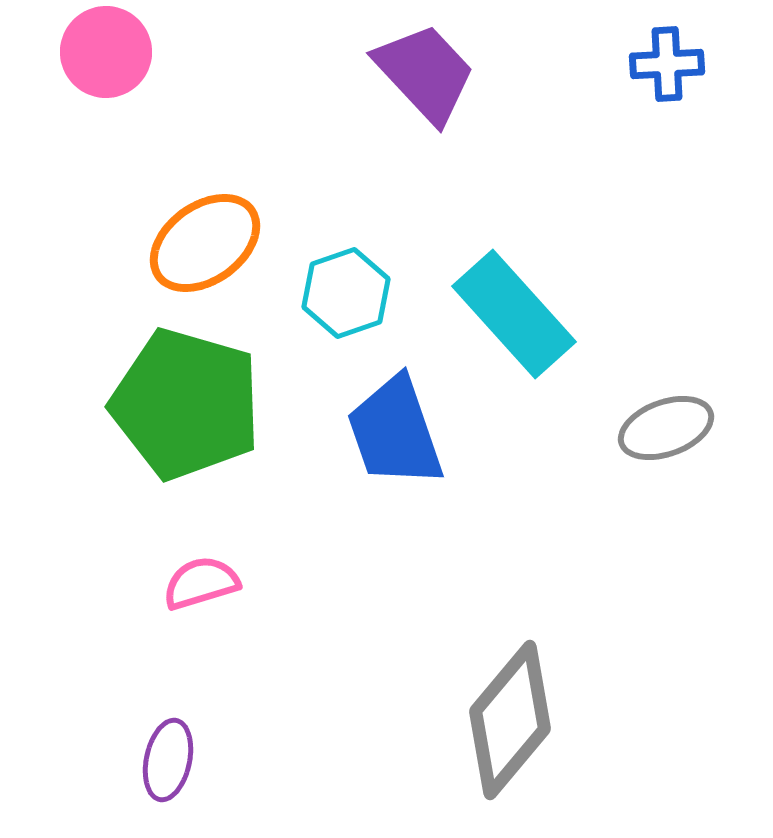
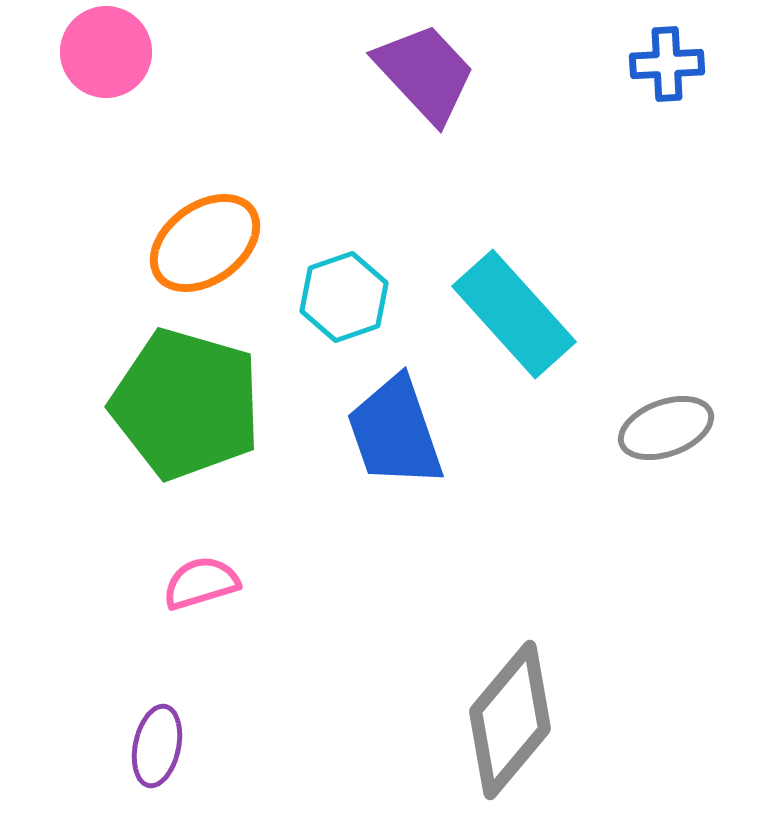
cyan hexagon: moved 2 px left, 4 px down
purple ellipse: moved 11 px left, 14 px up
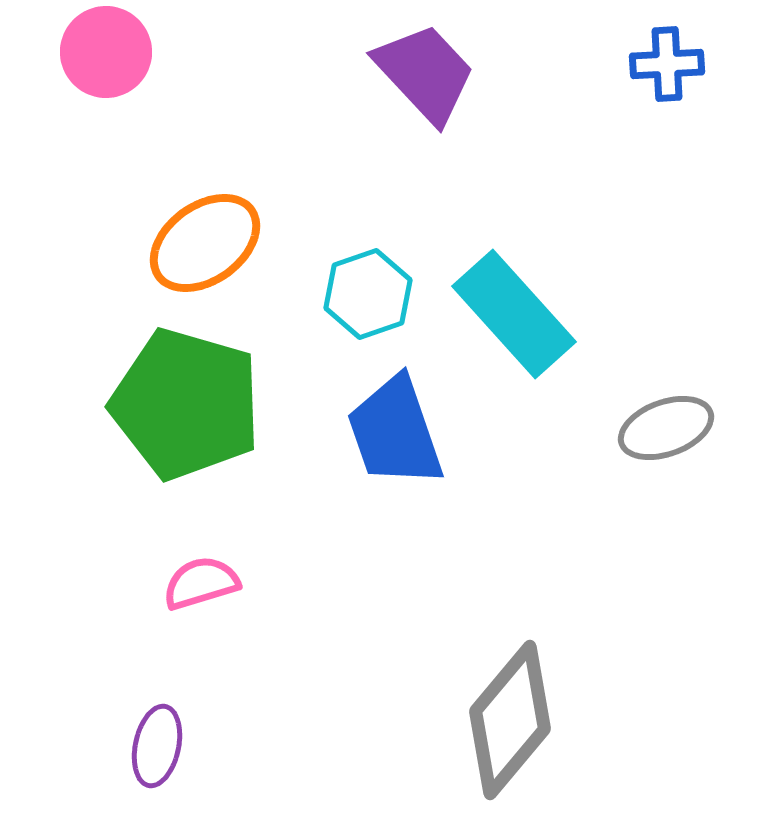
cyan hexagon: moved 24 px right, 3 px up
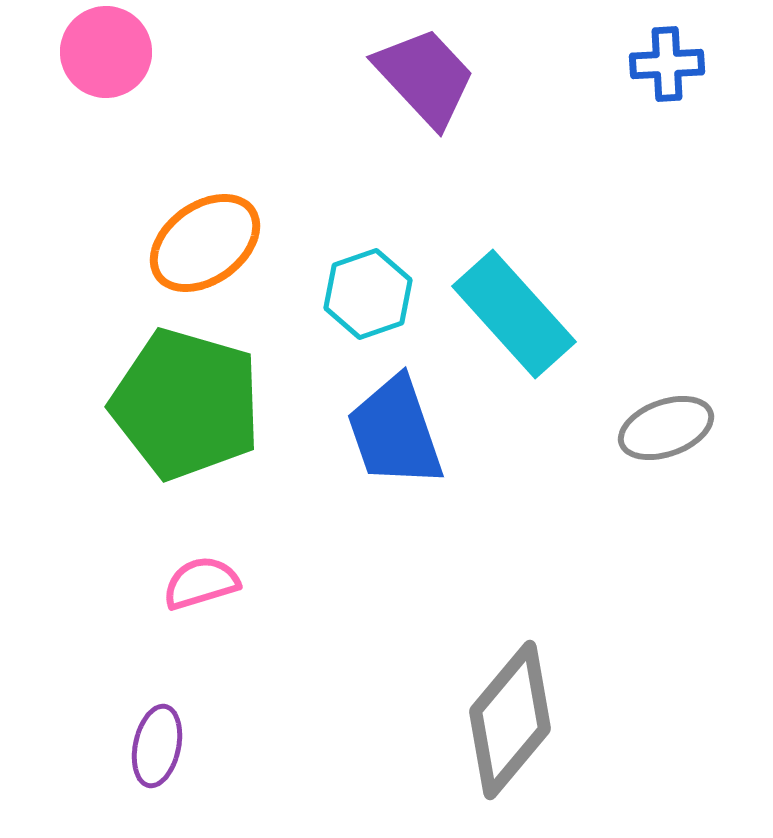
purple trapezoid: moved 4 px down
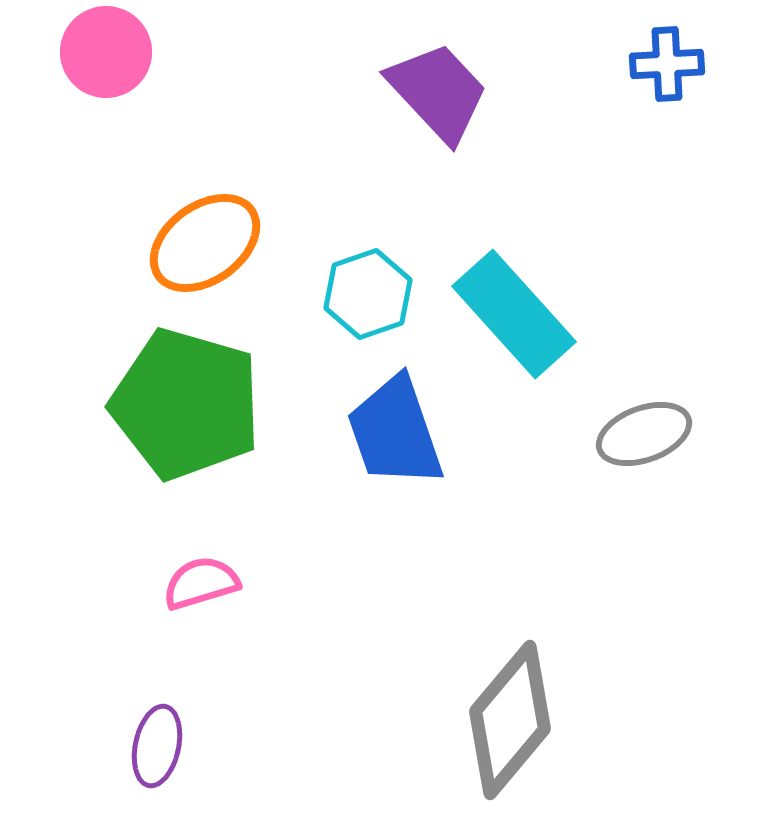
purple trapezoid: moved 13 px right, 15 px down
gray ellipse: moved 22 px left, 6 px down
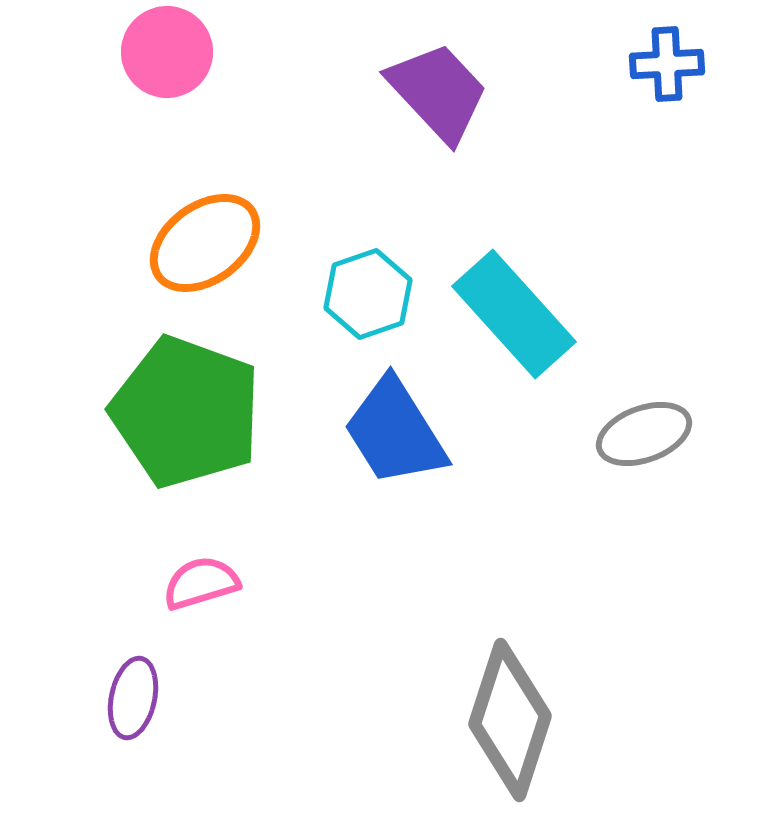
pink circle: moved 61 px right
green pentagon: moved 8 px down; rotated 4 degrees clockwise
blue trapezoid: rotated 13 degrees counterclockwise
gray diamond: rotated 22 degrees counterclockwise
purple ellipse: moved 24 px left, 48 px up
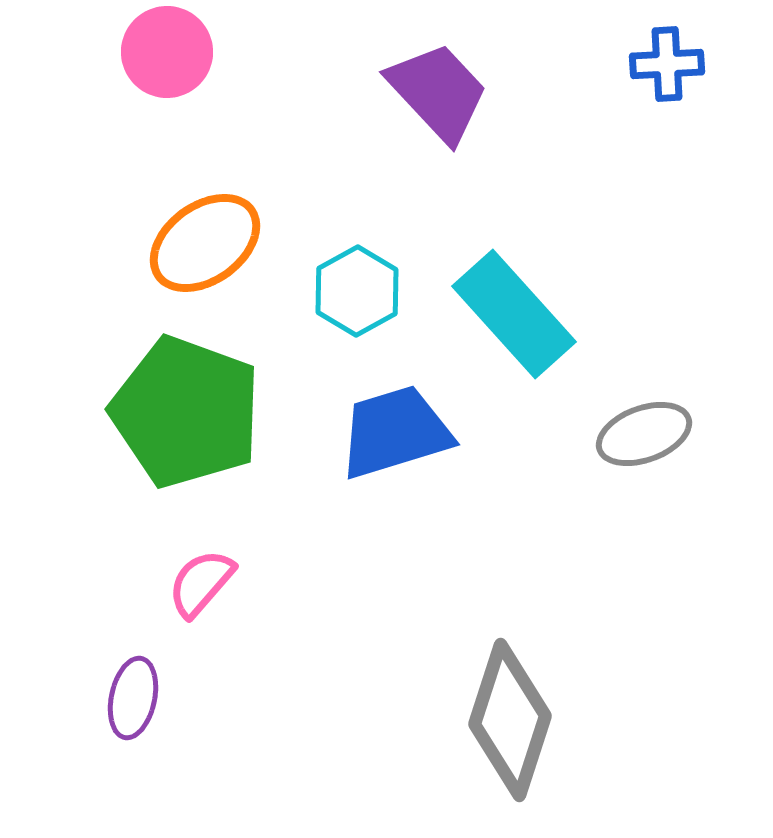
cyan hexagon: moved 11 px left, 3 px up; rotated 10 degrees counterclockwise
blue trapezoid: rotated 105 degrees clockwise
pink semicircle: rotated 32 degrees counterclockwise
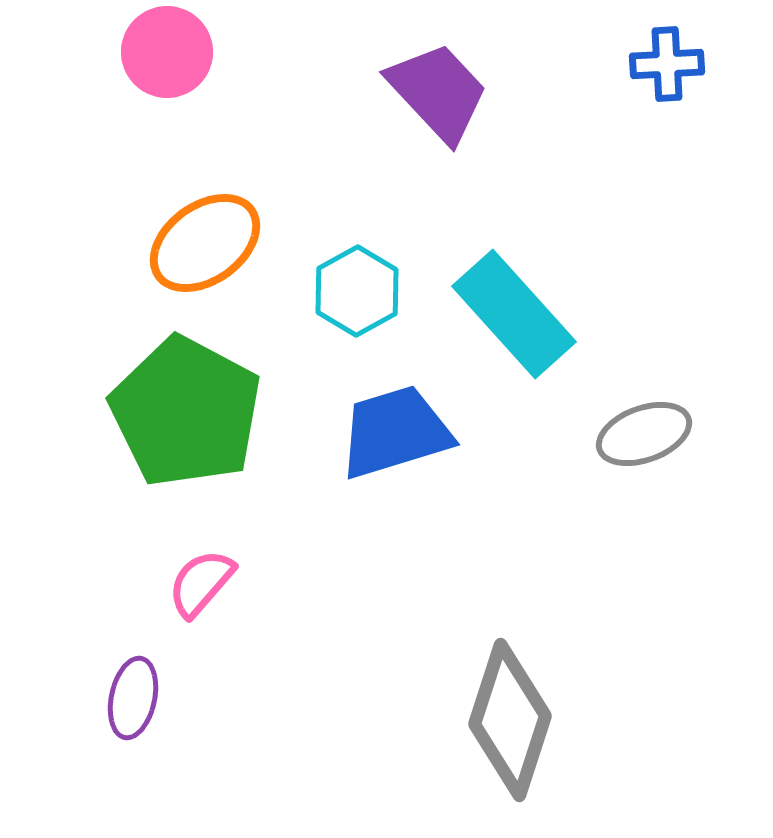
green pentagon: rotated 8 degrees clockwise
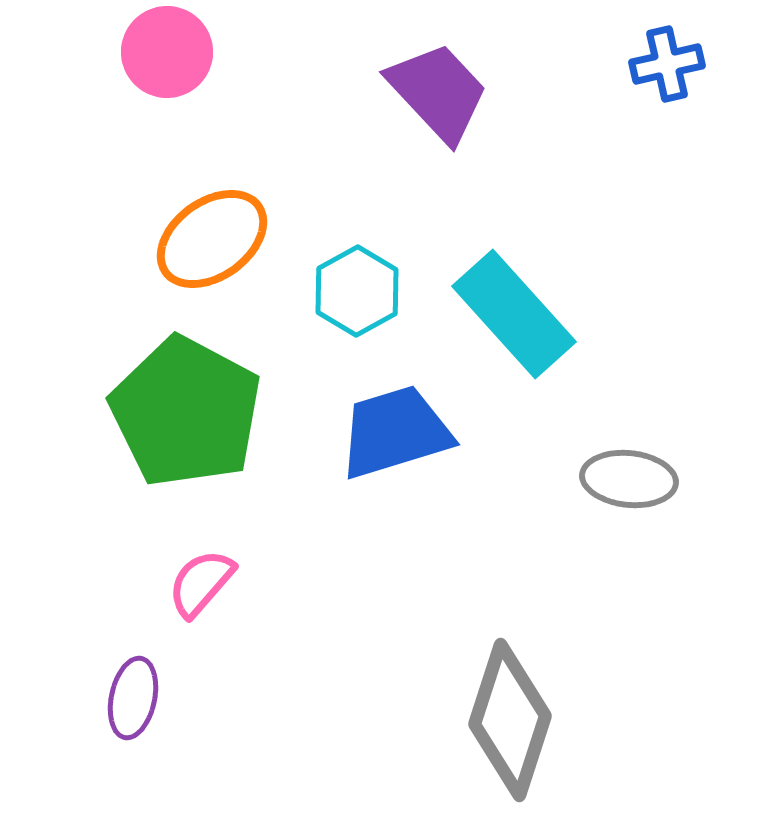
blue cross: rotated 10 degrees counterclockwise
orange ellipse: moved 7 px right, 4 px up
gray ellipse: moved 15 px left, 45 px down; rotated 26 degrees clockwise
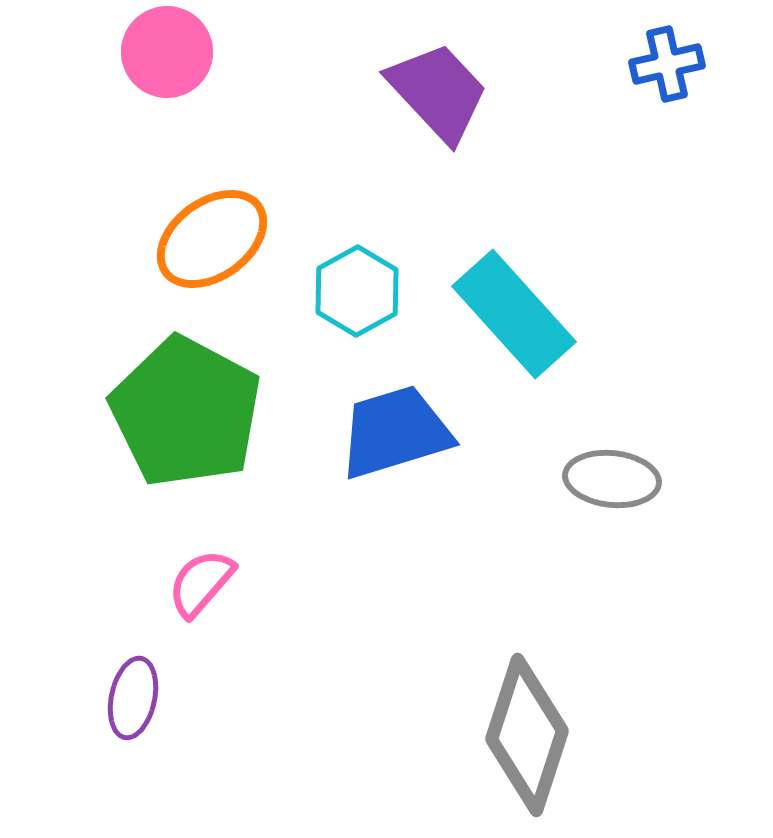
gray ellipse: moved 17 px left
gray diamond: moved 17 px right, 15 px down
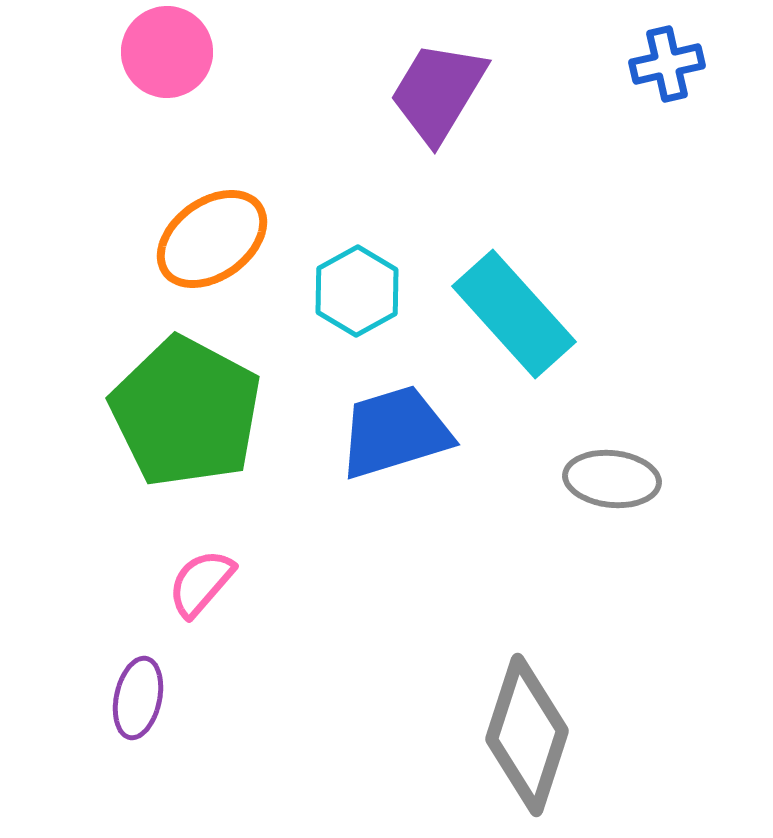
purple trapezoid: rotated 106 degrees counterclockwise
purple ellipse: moved 5 px right
